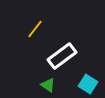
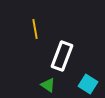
yellow line: rotated 48 degrees counterclockwise
white rectangle: rotated 32 degrees counterclockwise
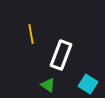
yellow line: moved 4 px left, 5 px down
white rectangle: moved 1 px left, 1 px up
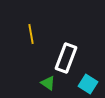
white rectangle: moved 5 px right, 3 px down
green triangle: moved 2 px up
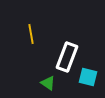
white rectangle: moved 1 px right, 1 px up
cyan square: moved 7 px up; rotated 18 degrees counterclockwise
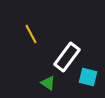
yellow line: rotated 18 degrees counterclockwise
white rectangle: rotated 16 degrees clockwise
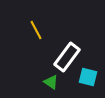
yellow line: moved 5 px right, 4 px up
green triangle: moved 3 px right, 1 px up
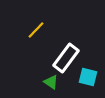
yellow line: rotated 72 degrees clockwise
white rectangle: moved 1 px left, 1 px down
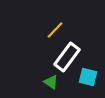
yellow line: moved 19 px right
white rectangle: moved 1 px right, 1 px up
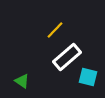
white rectangle: rotated 12 degrees clockwise
green triangle: moved 29 px left, 1 px up
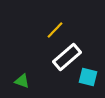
green triangle: rotated 14 degrees counterclockwise
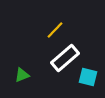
white rectangle: moved 2 px left, 1 px down
green triangle: moved 6 px up; rotated 42 degrees counterclockwise
